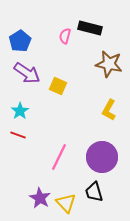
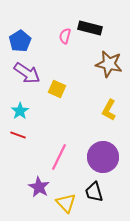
yellow square: moved 1 px left, 3 px down
purple circle: moved 1 px right
purple star: moved 1 px left, 11 px up
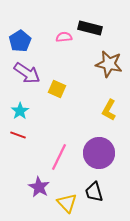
pink semicircle: moved 1 px left, 1 px down; rotated 70 degrees clockwise
purple circle: moved 4 px left, 4 px up
yellow triangle: moved 1 px right
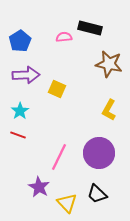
purple arrow: moved 1 px left, 2 px down; rotated 36 degrees counterclockwise
black trapezoid: moved 3 px right, 2 px down; rotated 30 degrees counterclockwise
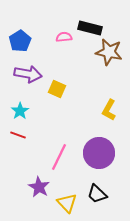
brown star: moved 12 px up
purple arrow: moved 2 px right, 1 px up; rotated 12 degrees clockwise
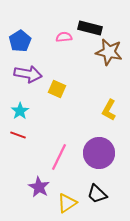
yellow triangle: rotated 40 degrees clockwise
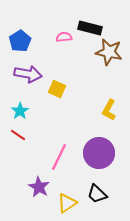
red line: rotated 14 degrees clockwise
